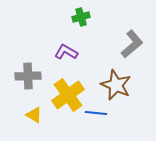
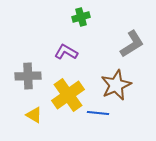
gray L-shape: rotated 8 degrees clockwise
brown star: rotated 24 degrees clockwise
blue line: moved 2 px right
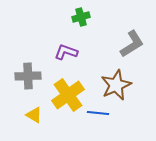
purple L-shape: rotated 10 degrees counterclockwise
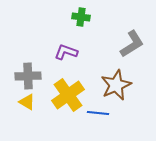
green cross: rotated 24 degrees clockwise
yellow triangle: moved 7 px left, 13 px up
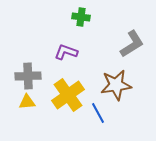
brown star: rotated 16 degrees clockwise
yellow triangle: rotated 36 degrees counterclockwise
blue line: rotated 55 degrees clockwise
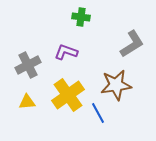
gray cross: moved 11 px up; rotated 25 degrees counterclockwise
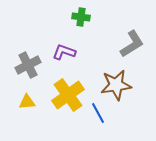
purple L-shape: moved 2 px left
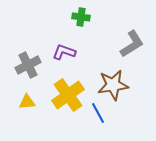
brown star: moved 3 px left
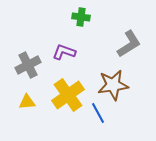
gray L-shape: moved 3 px left
